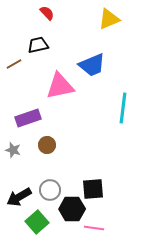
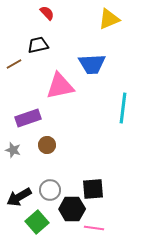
blue trapezoid: moved 1 px up; rotated 20 degrees clockwise
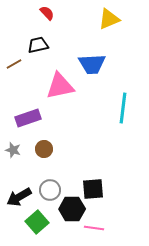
brown circle: moved 3 px left, 4 px down
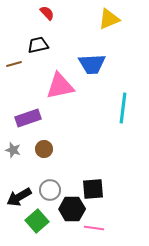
brown line: rotated 14 degrees clockwise
green square: moved 1 px up
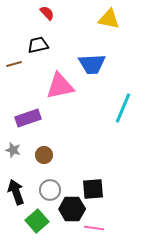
yellow triangle: rotated 35 degrees clockwise
cyan line: rotated 16 degrees clockwise
brown circle: moved 6 px down
black arrow: moved 3 px left, 5 px up; rotated 100 degrees clockwise
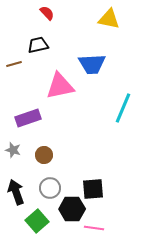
gray circle: moved 2 px up
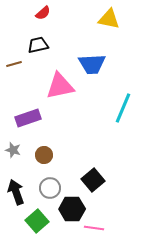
red semicircle: moved 4 px left; rotated 91 degrees clockwise
black square: moved 9 px up; rotated 35 degrees counterclockwise
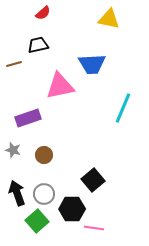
gray circle: moved 6 px left, 6 px down
black arrow: moved 1 px right, 1 px down
